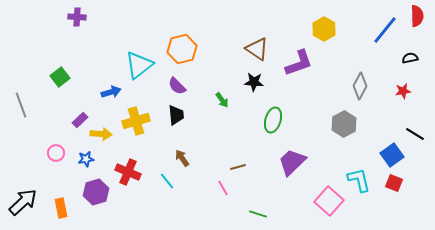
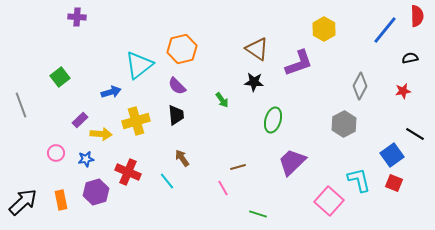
orange rectangle: moved 8 px up
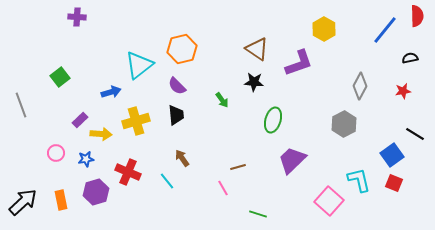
purple trapezoid: moved 2 px up
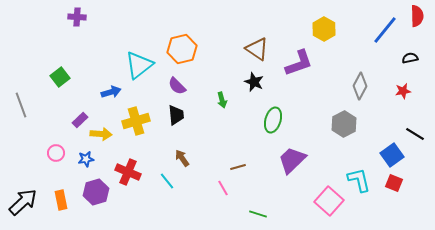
black star: rotated 18 degrees clockwise
green arrow: rotated 21 degrees clockwise
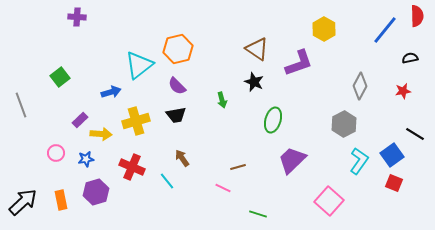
orange hexagon: moved 4 px left
black trapezoid: rotated 85 degrees clockwise
red cross: moved 4 px right, 5 px up
cyan L-shape: moved 19 px up; rotated 48 degrees clockwise
pink line: rotated 35 degrees counterclockwise
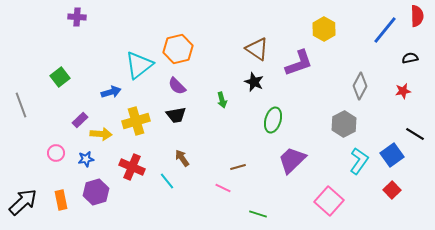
red square: moved 2 px left, 7 px down; rotated 24 degrees clockwise
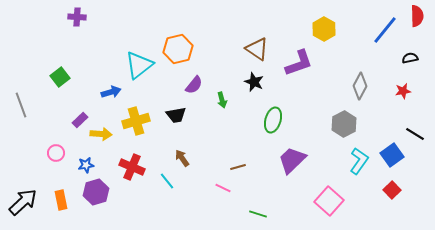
purple semicircle: moved 17 px right, 1 px up; rotated 96 degrees counterclockwise
blue star: moved 6 px down
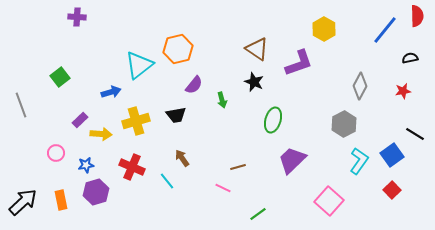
green line: rotated 54 degrees counterclockwise
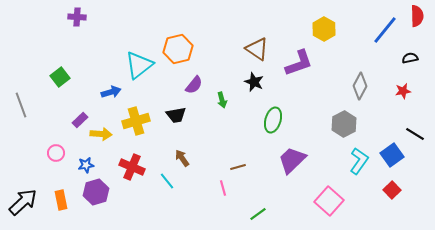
pink line: rotated 49 degrees clockwise
